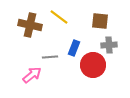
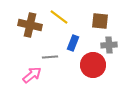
blue rectangle: moved 1 px left, 5 px up
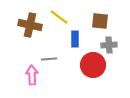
blue rectangle: moved 2 px right, 4 px up; rotated 21 degrees counterclockwise
gray line: moved 1 px left, 2 px down
pink arrow: rotated 54 degrees counterclockwise
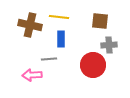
yellow line: rotated 30 degrees counterclockwise
blue rectangle: moved 14 px left
pink arrow: rotated 90 degrees counterclockwise
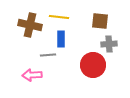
gray cross: moved 1 px up
gray line: moved 1 px left, 4 px up
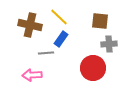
yellow line: rotated 36 degrees clockwise
blue rectangle: rotated 35 degrees clockwise
gray line: moved 2 px left, 2 px up
red circle: moved 3 px down
